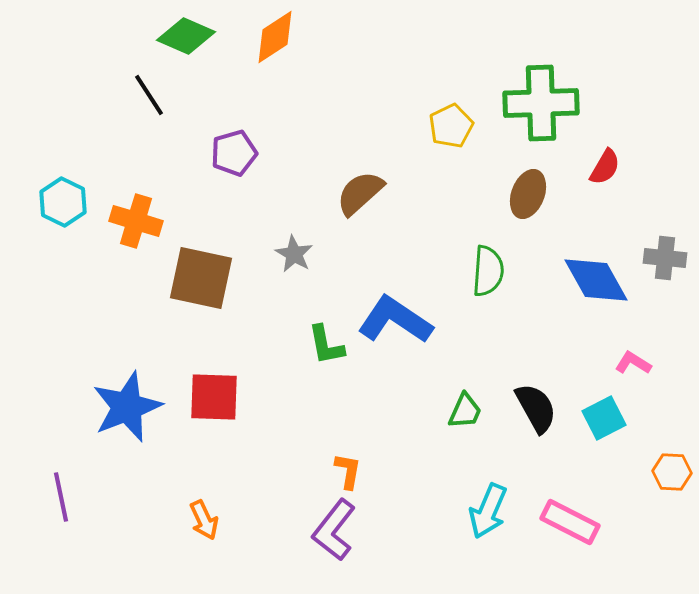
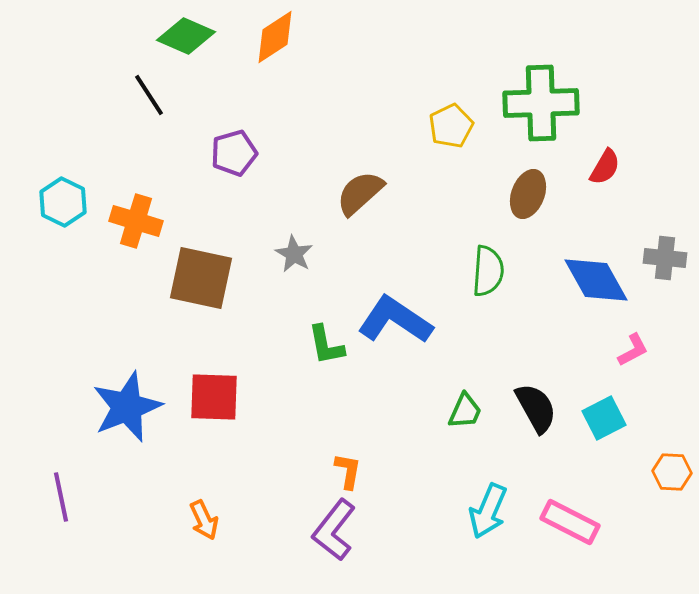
pink L-shape: moved 13 px up; rotated 120 degrees clockwise
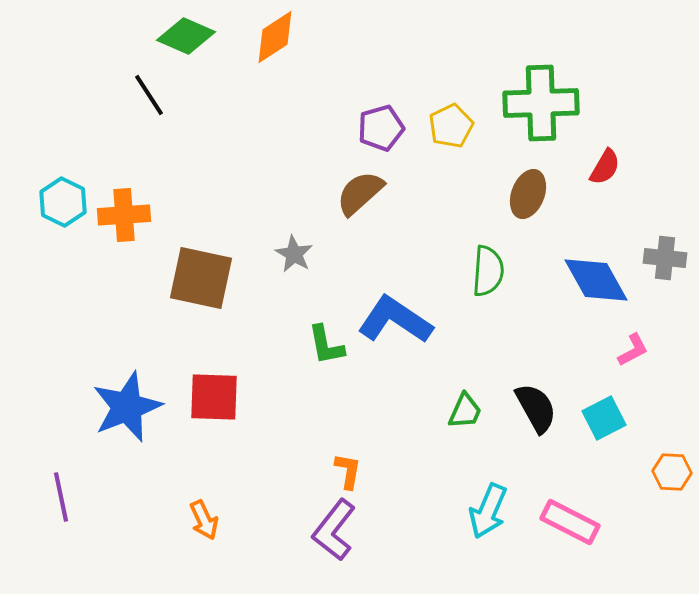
purple pentagon: moved 147 px right, 25 px up
orange cross: moved 12 px left, 6 px up; rotated 21 degrees counterclockwise
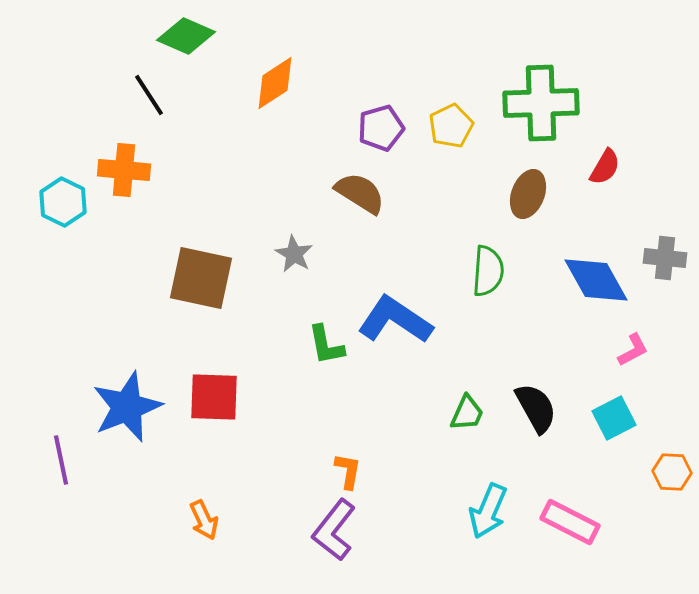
orange diamond: moved 46 px down
brown semicircle: rotated 74 degrees clockwise
orange cross: moved 45 px up; rotated 9 degrees clockwise
green trapezoid: moved 2 px right, 2 px down
cyan square: moved 10 px right
purple line: moved 37 px up
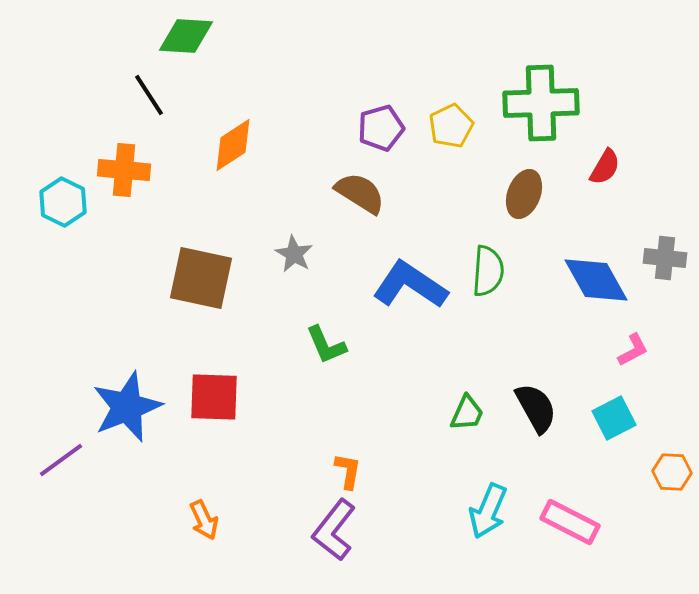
green diamond: rotated 20 degrees counterclockwise
orange diamond: moved 42 px left, 62 px down
brown ellipse: moved 4 px left
blue L-shape: moved 15 px right, 35 px up
green L-shape: rotated 12 degrees counterclockwise
purple line: rotated 66 degrees clockwise
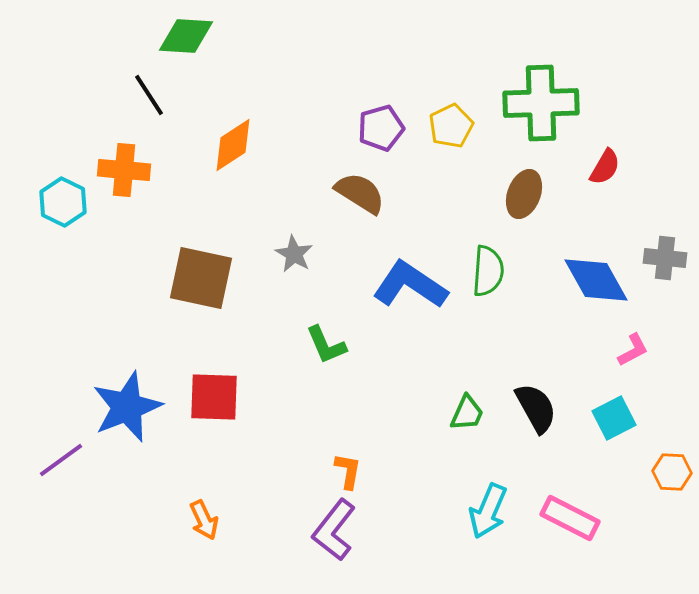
pink rectangle: moved 4 px up
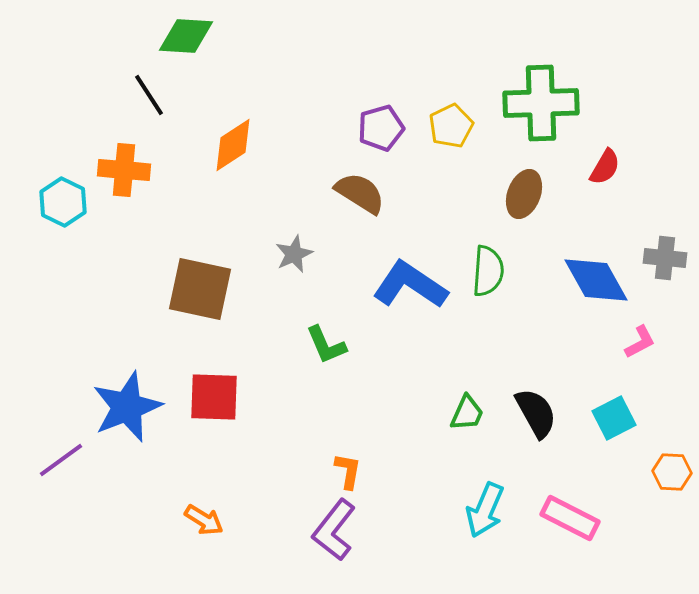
gray star: rotated 18 degrees clockwise
brown square: moved 1 px left, 11 px down
pink L-shape: moved 7 px right, 8 px up
black semicircle: moved 5 px down
cyan arrow: moved 3 px left, 1 px up
orange arrow: rotated 33 degrees counterclockwise
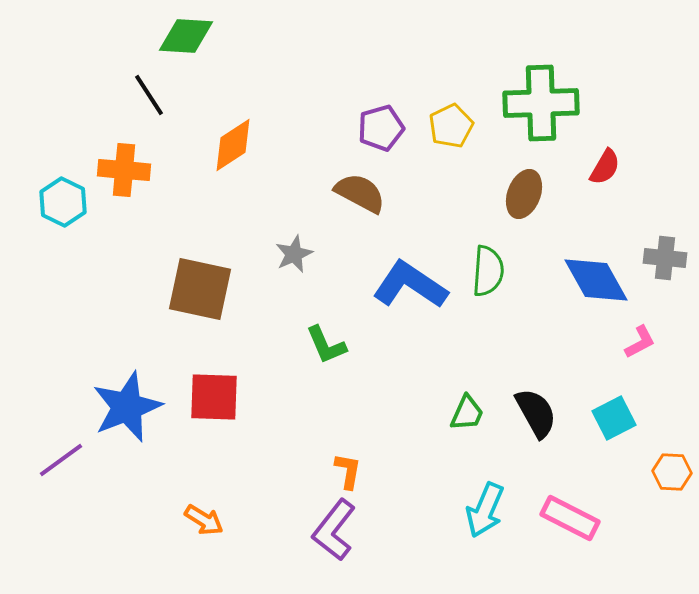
brown semicircle: rotated 4 degrees counterclockwise
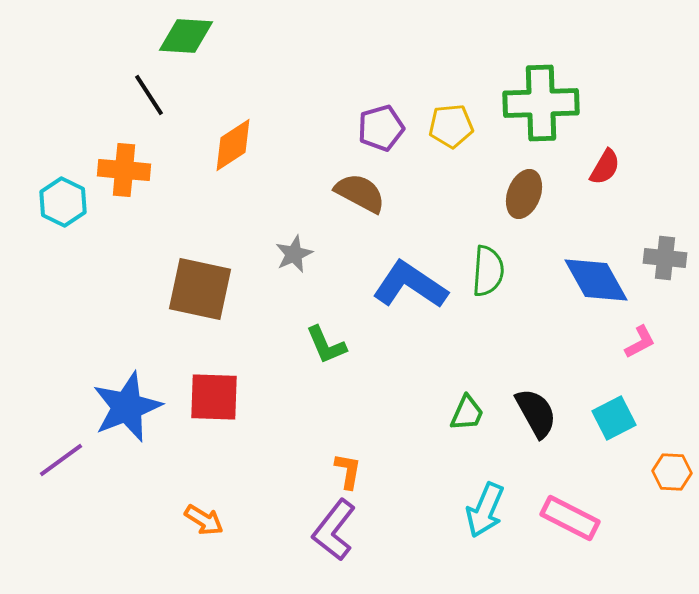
yellow pentagon: rotated 21 degrees clockwise
